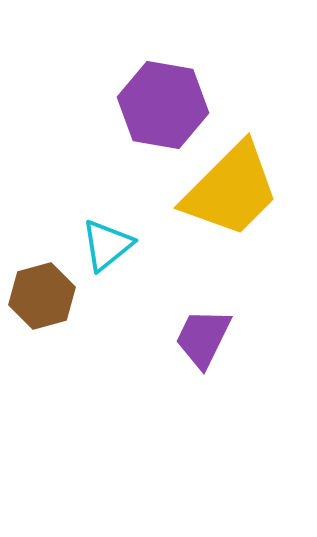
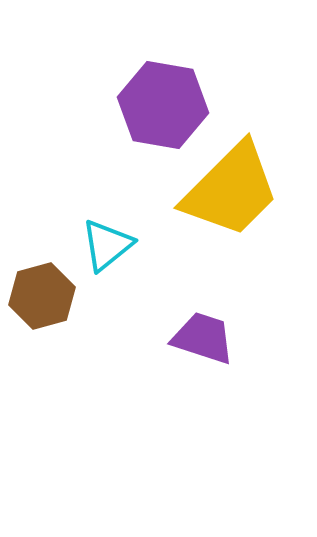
purple trapezoid: rotated 82 degrees clockwise
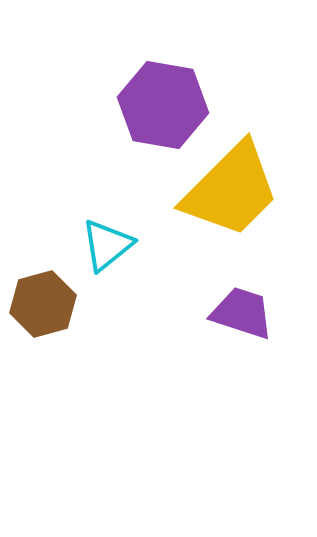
brown hexagon: moved 1 px right, 8 px down
purple trapezoid: moved 39 px right, 25 px up
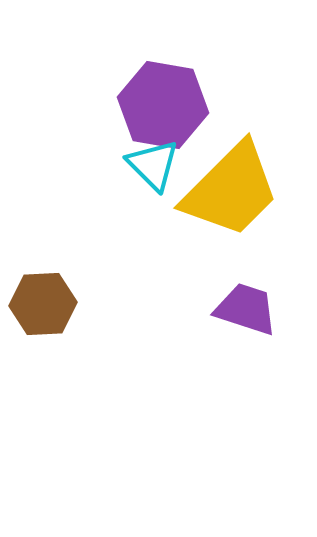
cyan triangle: moved 46 px right, 80 px up; rotated 36 degrees counterclockwise
brown hexagon: rotated 12 degrees clockwise
purple trapezoid: moved 4 px right, 4 px up
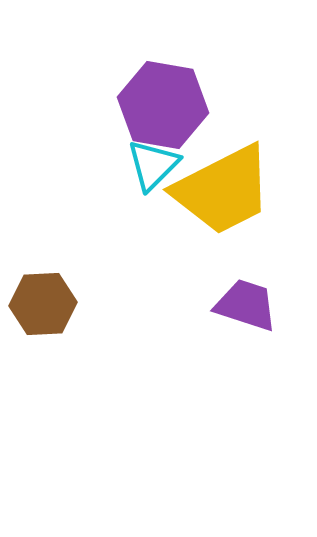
cyan triangle: rotated 30 degrees clockwise
yellow trapezoid: moved 8 px left; rotated 18 degrees clockwise
purple trapezoid: moved 4 px up
